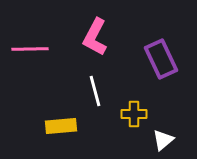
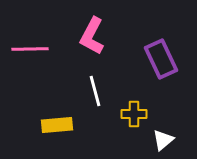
pink L-shape: moved 3 px left, 1 px up
yellow rectangle: moved 4 px left, 1 px up
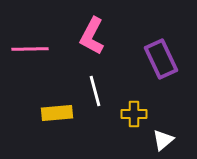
yellow rectangle: moved 12 px up
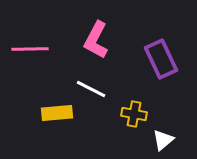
pink L-shape: moved 4 px right, 4 px down
white line: moved 4 px left, 2 px up; rotated 48 degrees counterclockwise
yellow cross: rotated 10 degrees clockwise
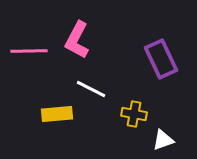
pink L-shape: moved 19 px left
pink line: moved 1 px left, 2 px down
yellow rectangle: moved 1 px down
white triangle: rotated 20 degrees clockwise
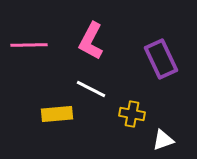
pink L-shape: moved 14 px right, 1 px down
pink line: moved 6 px up
yellow cross: moved 2 px left
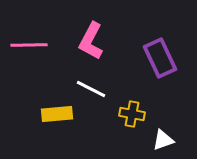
purple rectangle: moved 1 px left, 1 px up
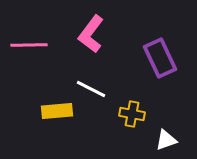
pink L-shape: moved 7 px up; rotated 9 degrees clockwise
yellow rectangle: moved 3 px up
white triangle: moved 3 px right
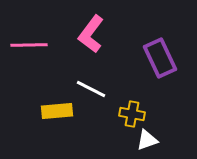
white triangle: moved 19 px left
